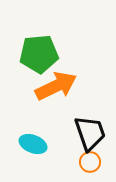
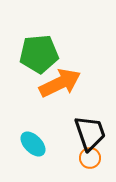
orange arrow: moved 4 px right, 3 px up
cyan ellipse: rotated 24 degrees clockwise
orange circle: moved 4 px up
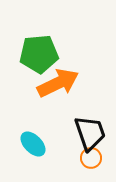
orange arrow: moved 2 px left
orange circle: moved 1 px right
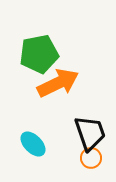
green pentagon: rotated 6 degrees counterclockwise
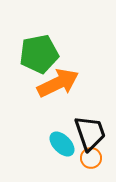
cyan ellipse: moved 29 px right
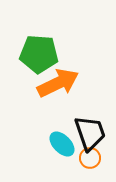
green pentagon: rotated 15 degrees clockwise
orange circle: moved 1 px left
